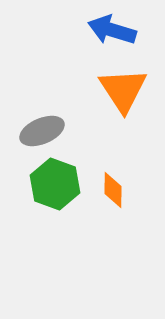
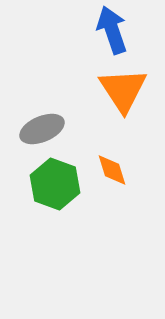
blue arrow: rotated 54 degrees clockwise
gray ellipse: moved 2 px up
orange diamond: moved 1 px left, 20 px up; rotated 18 degrees counterclockwise
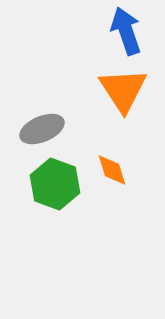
blue arrow: moved 14 px right, 1 px down
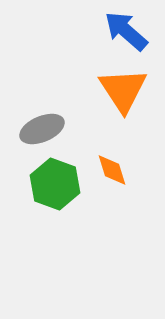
blue arrow: rotated 30 degrees counterclockwise
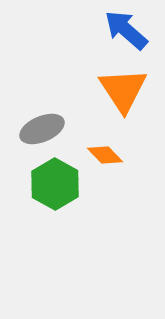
blue arrow: moved 1 px up
orange diamond: moved 7 px left, 15 px up; rotated 27 degrees counterclockwise
green hexagon: rotated 9 degrees clockwise
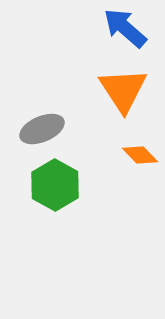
blue arrow: moved 1 px left, 2 px up
orange diamond: moved 35 px right
green hexagon: moved 1 px down
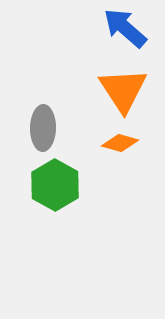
gray ellipse: moved 1 px right, 1 px up; rotated 66 degrees counterclockwise
orange diamond: moved 20 px left, 12 px up; rotated 30 degrees counterclockwise
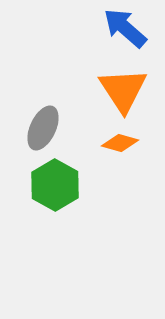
gray ellipse: rotated 24 degrees clockwise
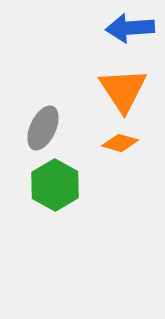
blue arrow: moved 5 px right; rotated 45 degrees counterclockwise
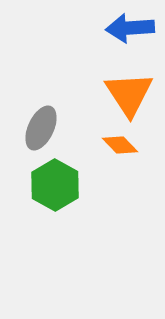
orange triangle: moved 6 px right, 4 px down
gray ellipse: moved 2 px left
orange diamond: moved 2 px down; rotated 30 degrees clockwise
